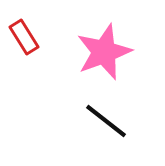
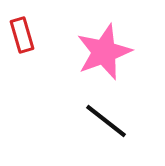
red rectangle: moved 2 px left, 2 px up; rotated 16 degrees clockwise
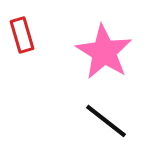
pink star: rotated 20 degrees counterclockwise
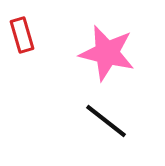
pink star: moved 3 px right, 1 px down; rotated 18 degrees counterclockwise
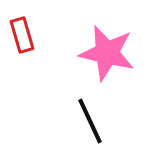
black line: moved 16 px left; rotated 27 degrees clockwise
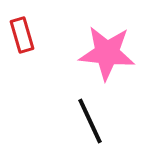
pink star: rotated 8 degrees counterclockwise
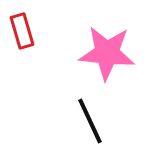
red rectangle: moved 4 px up
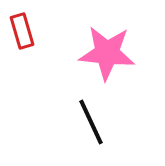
black line: moved 1 px right, 1 px down
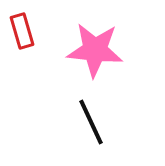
pink star: moved 12 px left, 3 px up
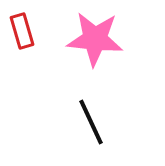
pink star: moved 11 px up
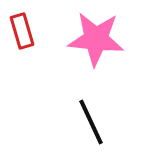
pink star: moved 1 px right
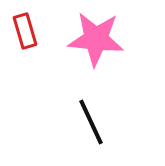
red rectangle: moved 3 px right
